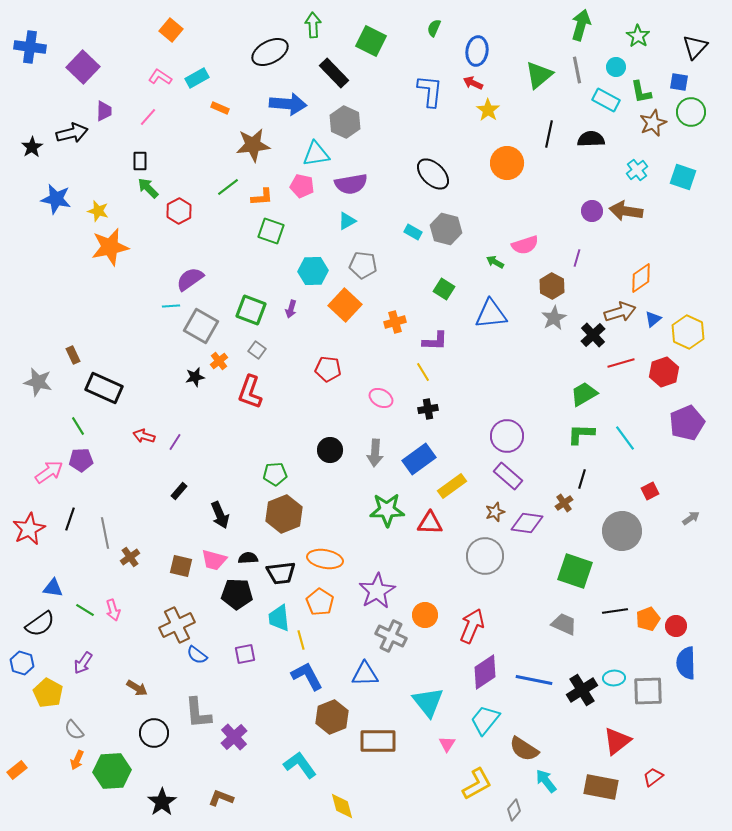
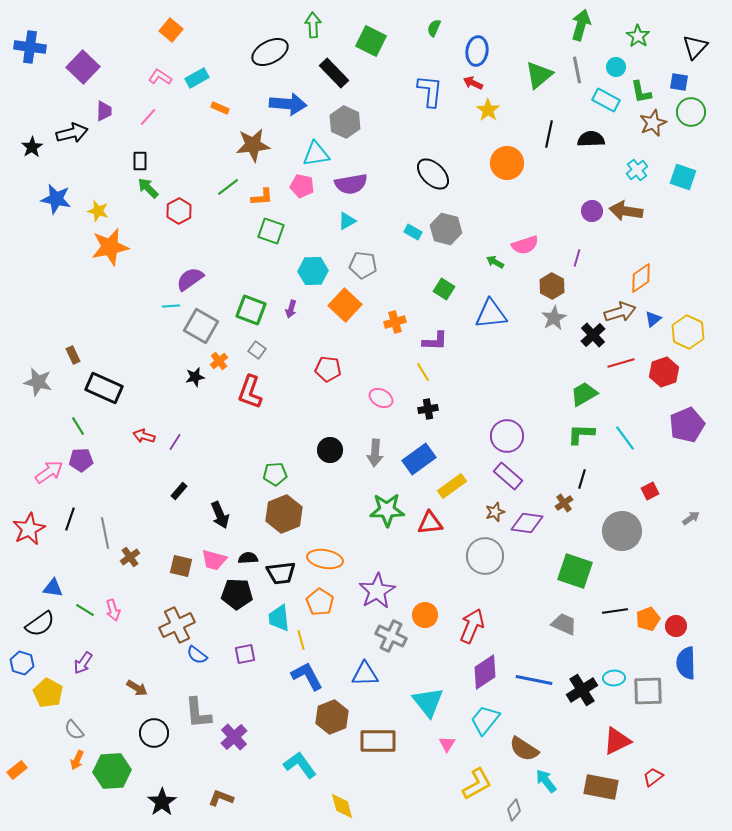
purple pentagon at (687, 423): moved 2 px down
red triangle at (430, 523): rotated 8 degrees counterclockwise
red triangle at (617, 741): rotated 12 degrees clockwise
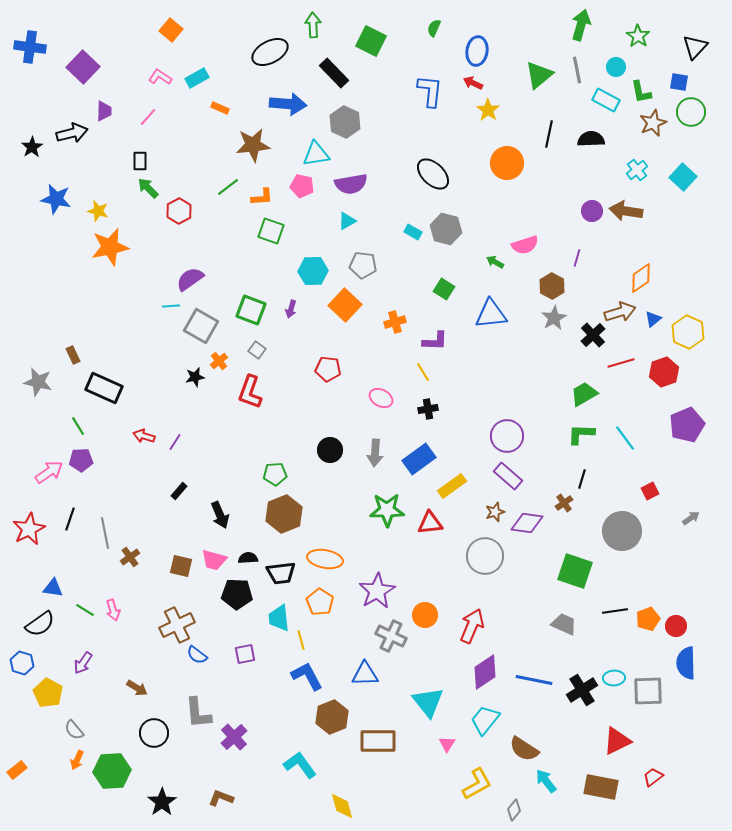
cyan square at (683, 177): rotated 24 degrees clockwise
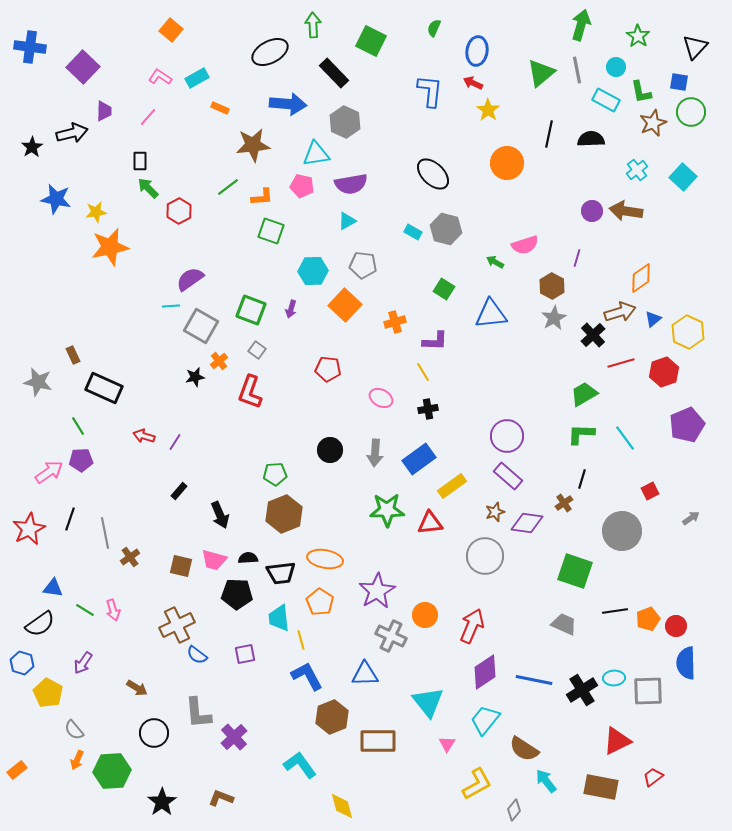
green triangle at (539, 75): moved 2 px right, 2 px up
yellow star at (98, 211): moved 2 px left, 1 px down; rotated 25 degrees counterclockwise
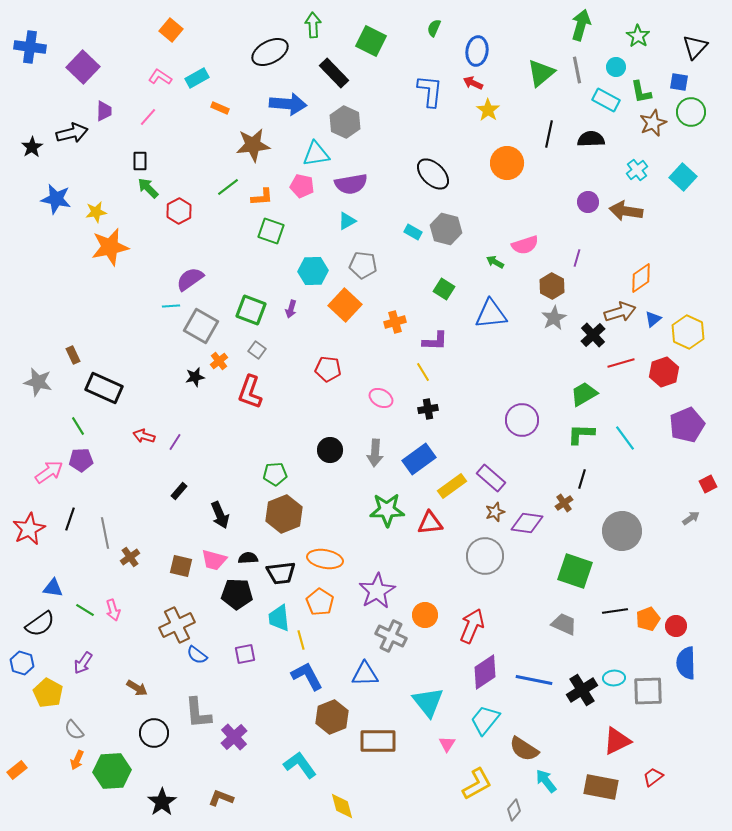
purple circle at (592, 211): moved 4 px left, 9 px up
purple circle at (507, 436): moved 15 px right, 16 px up
purple rectangle at (508, 476): moved 17 px left, 2 px down
red square at (650, 491): moved 58 px right, 7 px up
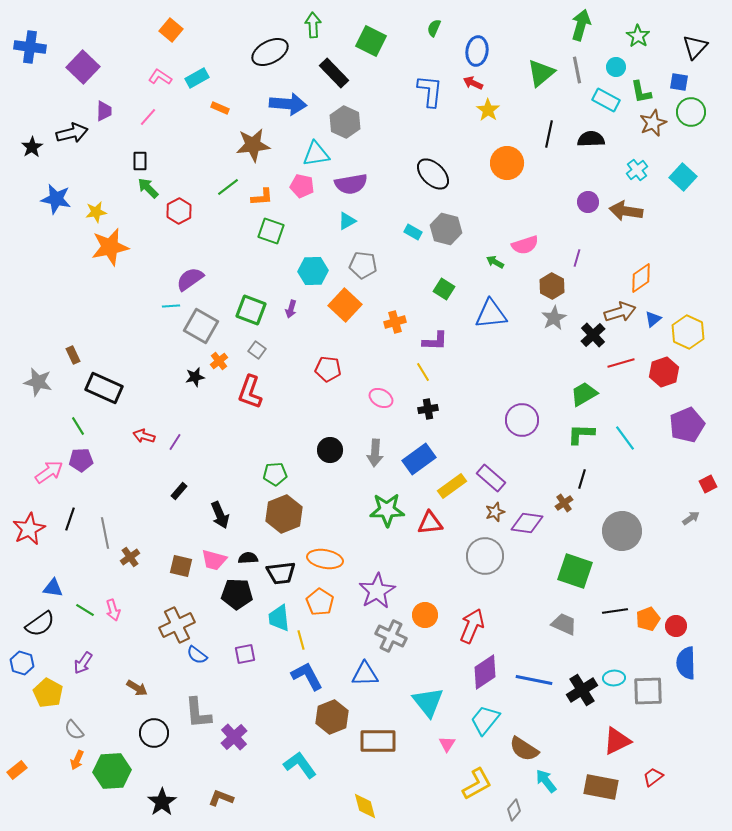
yellow diamond at (342, 806): moved 23 px right
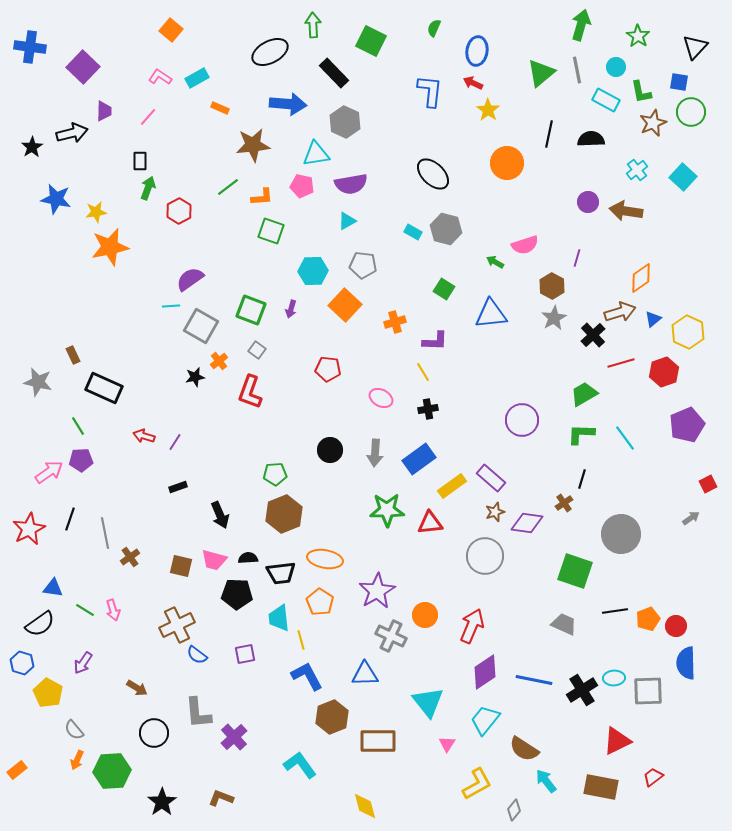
green arrow at (148, 188): rotated 65 degrees clockwise
black rectangle at (179, 491): moved 1 px left, 4 px up; rotated 30 degrees clockwise
gray circle at (622, 531): moved 1 px left, 3 px down
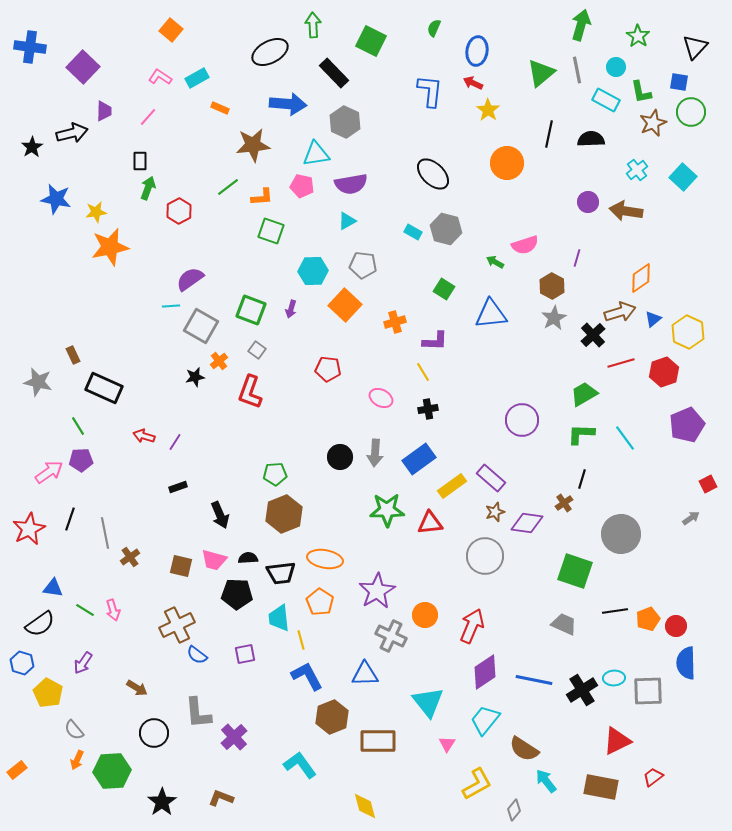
black circle at (330, 450): moved 10 px right, 7 px down
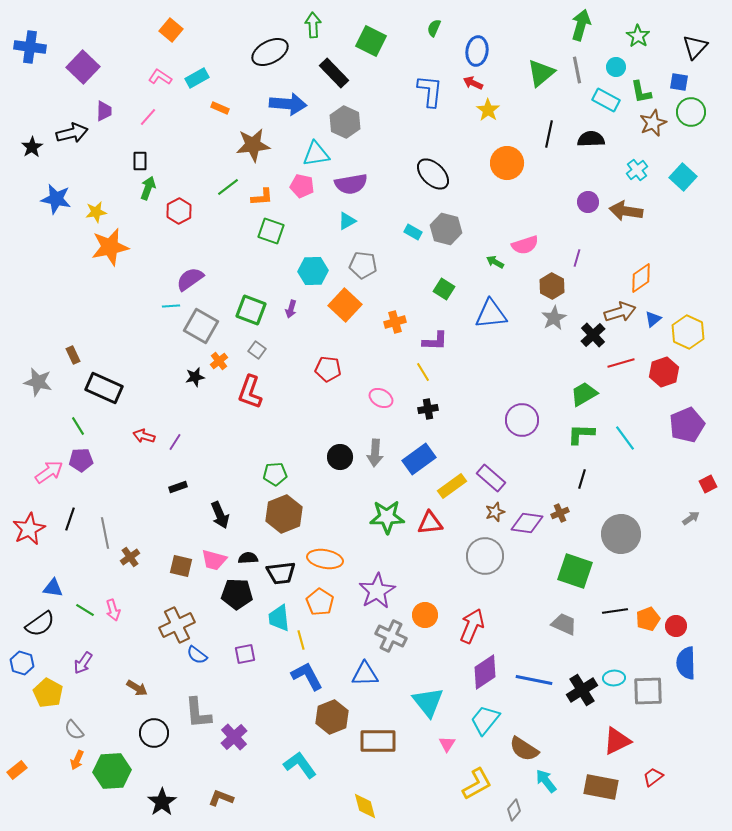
brown cross at (564, 503): moved 4 px left, 10 px down; rotated 12 degrees clockwise
green star at (387, 510): moved 7 px down
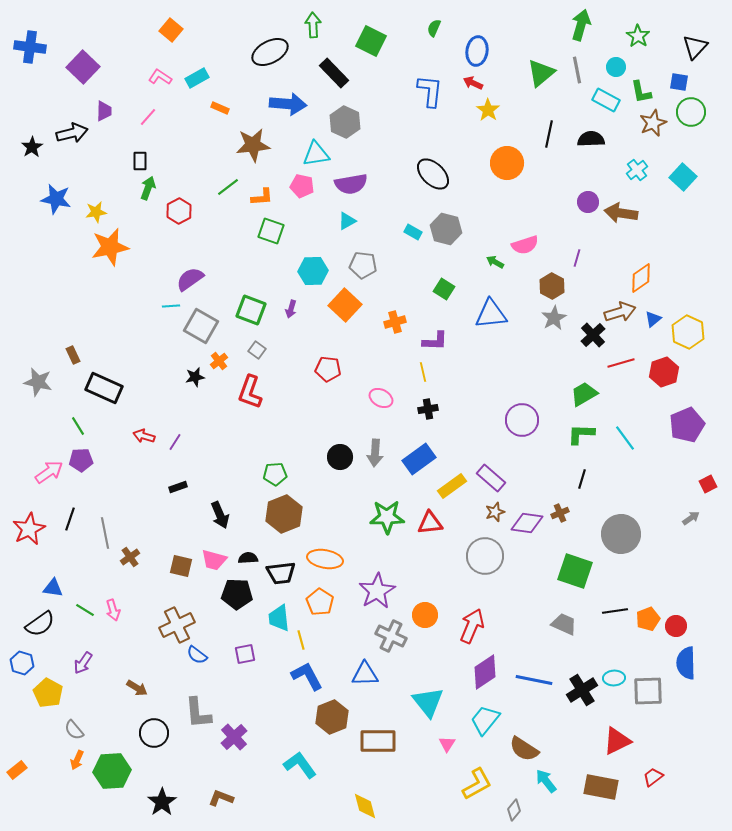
brown arrow at (626, 211): moved 5 px left, 2 px down
yellow line at (423, 372): rotated 18 degrees clockwise
